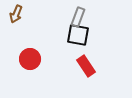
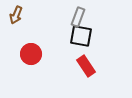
brown arrow: moved 1 px down
black square: moved 3 px right, 1 px down
red circle: moved 1 px right, 5 px up
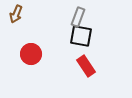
brown arrow: moved 1 px up
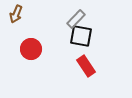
gray rectangle: moved 2 px left, 2 px down; rotated 24 degrees clockwise
red circle: moved 5 px up
